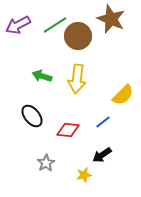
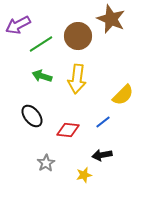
green line: moved 14 px left, 19 px down
black arrow: rotated 24 degrees clockwise
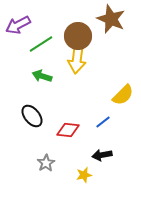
yellow arrow: moved 20 px up
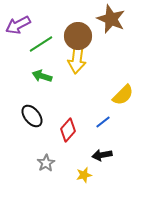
red diamond: rotated 55 degrees counterclockwise
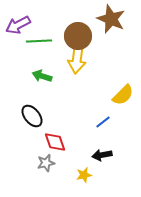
green line: moved 2 px left, 3 px up; rotated 30 degrees clockwise
red diamond: moved 13 px left, 12 px down; rotated 60 degrees counterclockwise
gray star: rotated 18 degrees clockwise
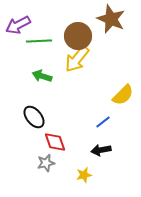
yellow arrow: rotated 32 degrees clockwise
black ellipse: moved 2 px right, 1 px down
black arrow: moved 1 px left, 5 px up
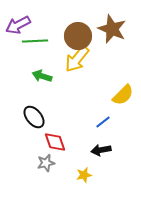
brown star: moved 1 px right, 10 px down
green line: moved 4 px left
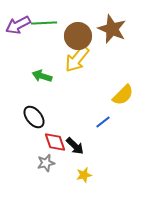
green line: moved 9 px right, 18 px up
black arrow: moved 26 px left, 4 px up; rotated 126 degrees counterclockwise
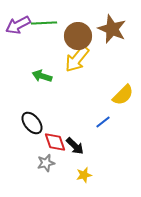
black ellipse: moved 2 px left, 6 px down
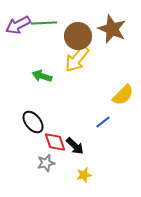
black ellipse: moved 1 px right, 1 px up
